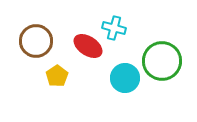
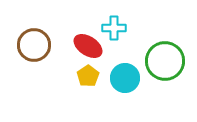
cyan cross: rotated 15 degrees counterclockwise
brown circle: moved 2 px left, 4 px down
green circle: moved 3 px right
yellow pentagon: moved 31 px right
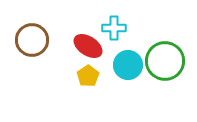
brown circle: moved 2 px left, 5 px up
cyan circle: moved 3 px right, 13 px up
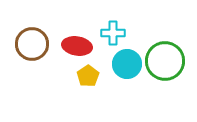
cyan cross: moved 1 px left, 5 px down
brown circle: moved 4 px down
red ellipse: moved 11 px left; rotated 24 degrees counterclockwise
cyan circle: moved 1 px left, 1 px up
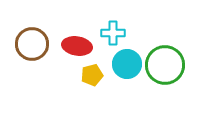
green circle: moved 4 px down
yellow pentagon: moved 4 px right, 1 px up; rotated 20 degrees clockwise
